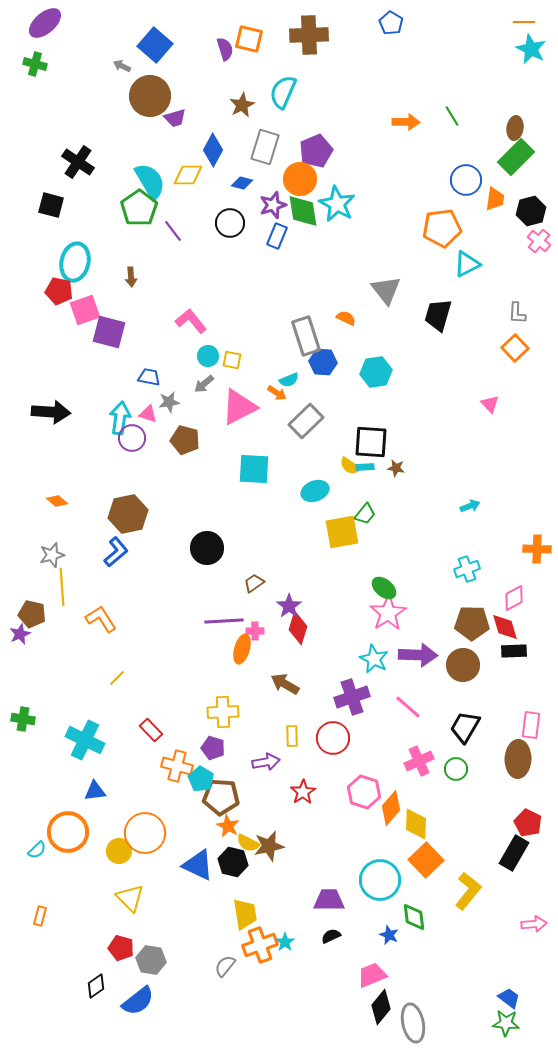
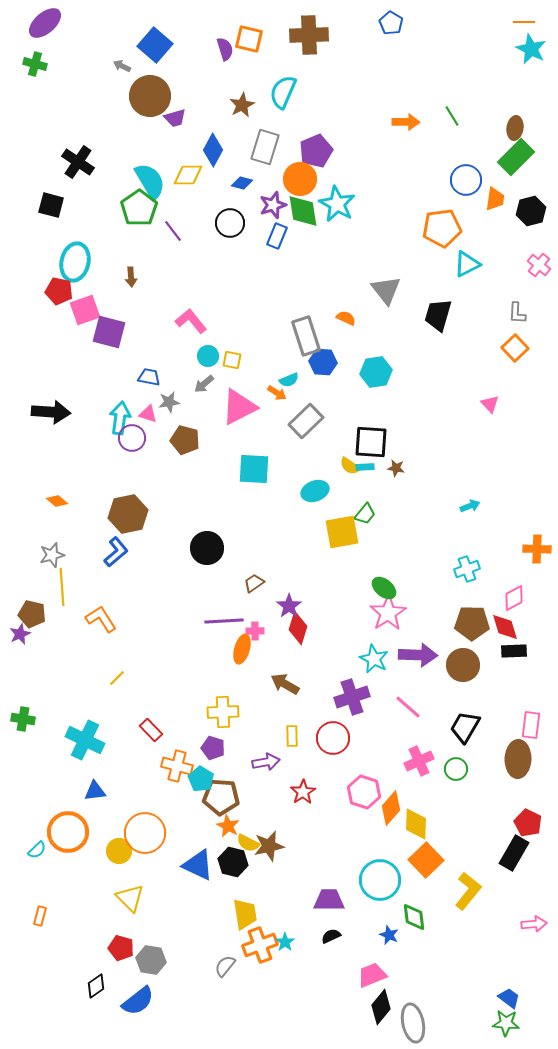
pink cross at (539, 241): moved 24 px down
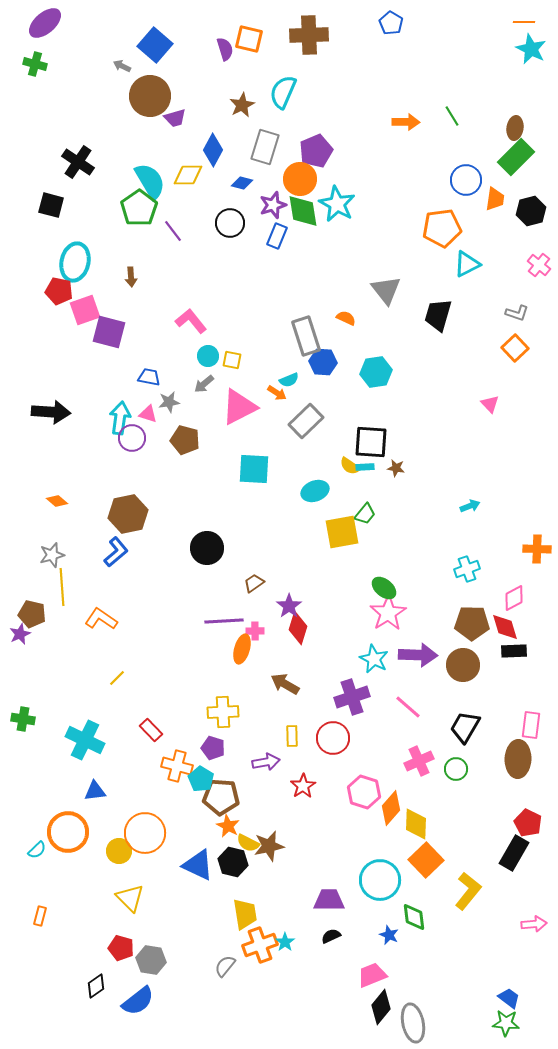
gray L-shape at (517, 313): rotated 75 degrees counterclockwise
orange L-shape at (101, 619): rotated 24 degrees counterclockwise
red star at (303, 792): moved 6 px up
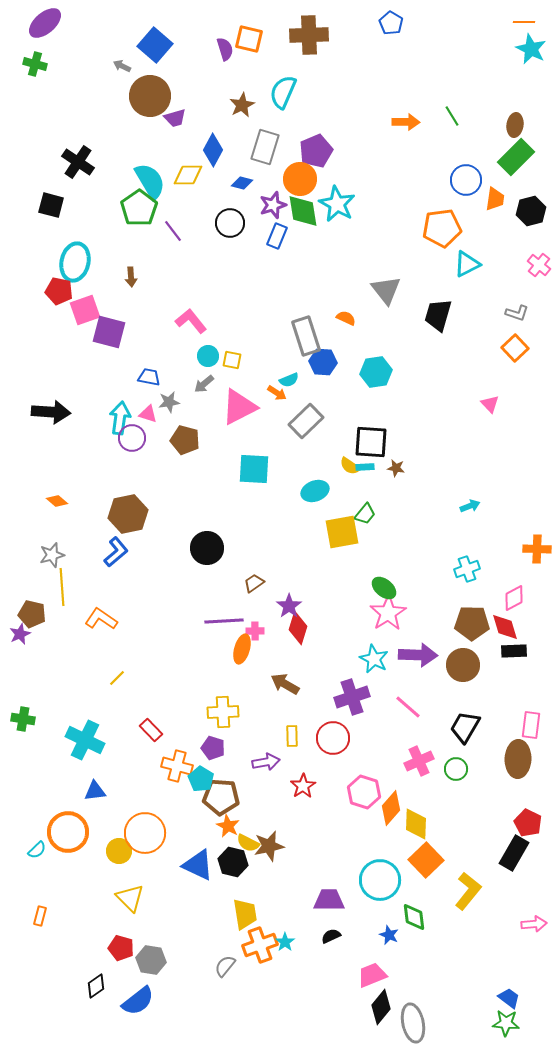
brown ellipse at (515, 128): moved 3 px up
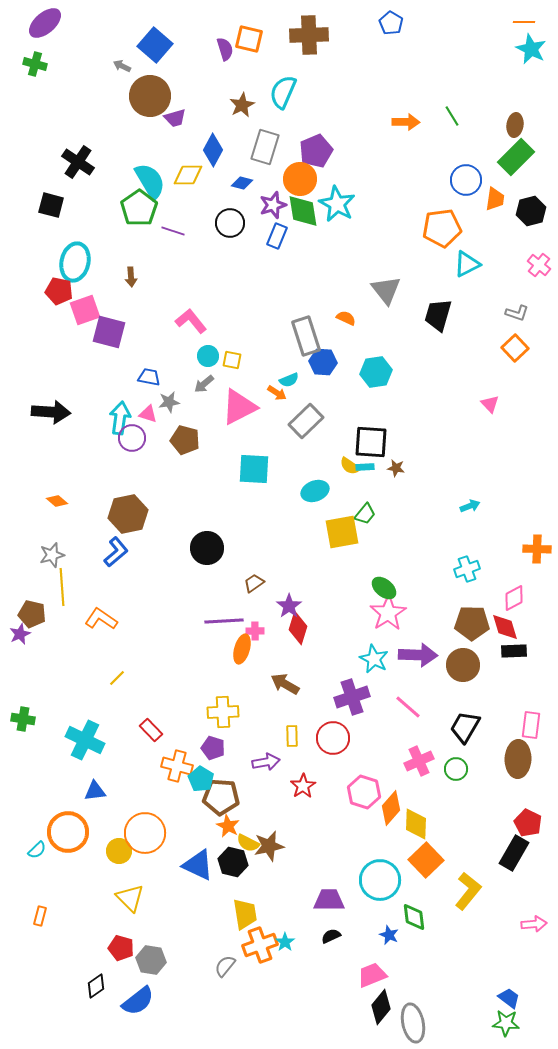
purple line at (173, 231): rotated 35 degrees counterclockwise
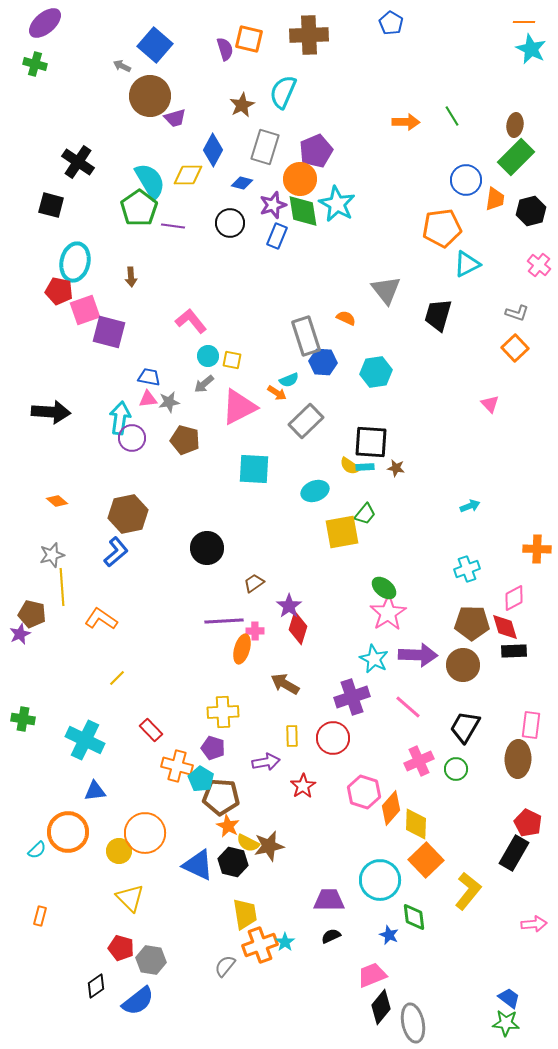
purple line at (173, 231): moved 5 px up; rotated 10 degrees counterclockwise
pink triangle at (148, 414): moved 15 px up; rotated 24 degrees counterclockwise
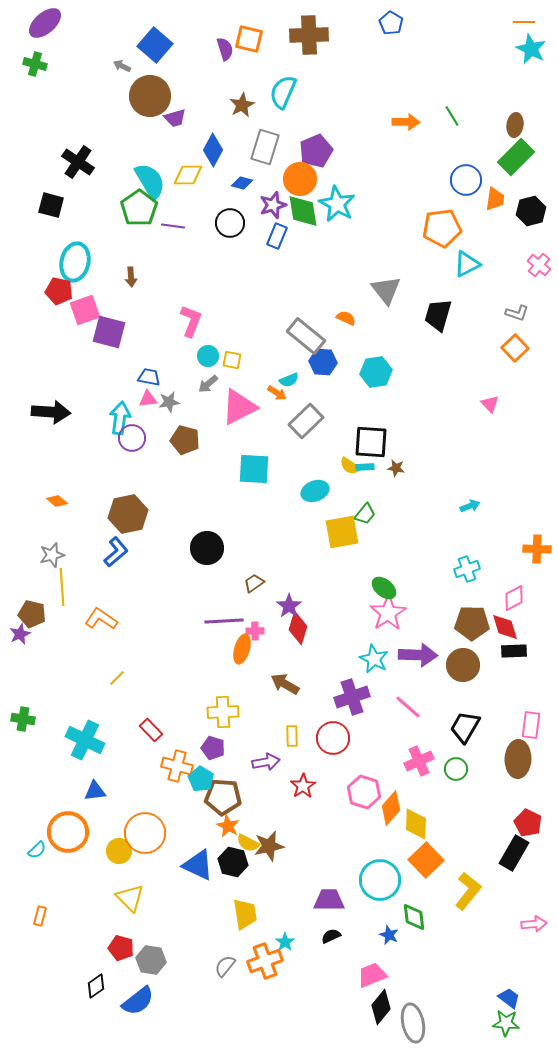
pink L-shape at (191, 321): rotated 60 degrees clockwise
gray rectangle at (306, 336): rotated 33 degrees counterclockwise
gray arrow at (204, 384): moved 4 px right
brown pentagon at (221, 797): moved 2 px right
orange cross at (260, 945): moved 5 px right, 16 px down
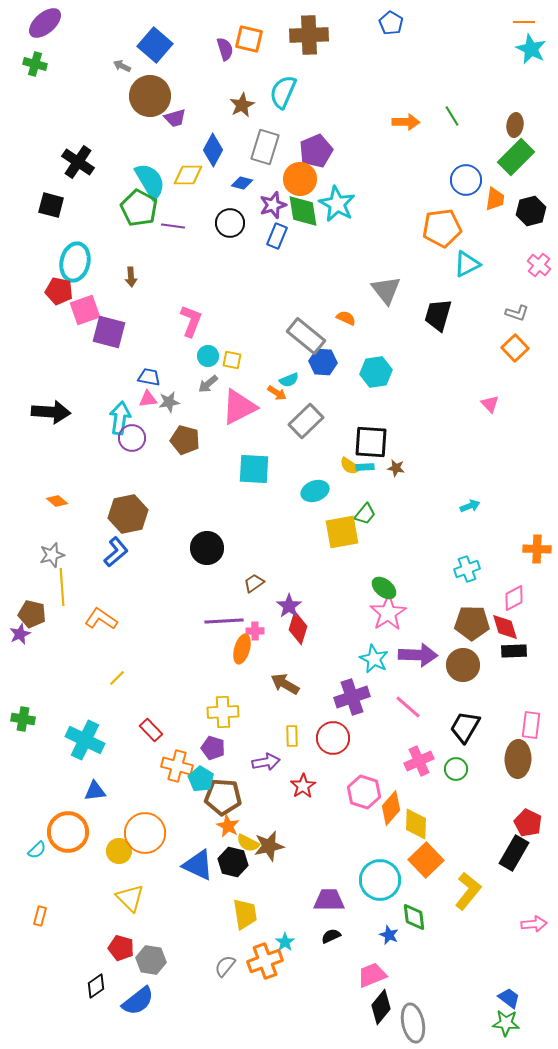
green pentagon at (139, 208): rotated 9 degrees counterclockwise
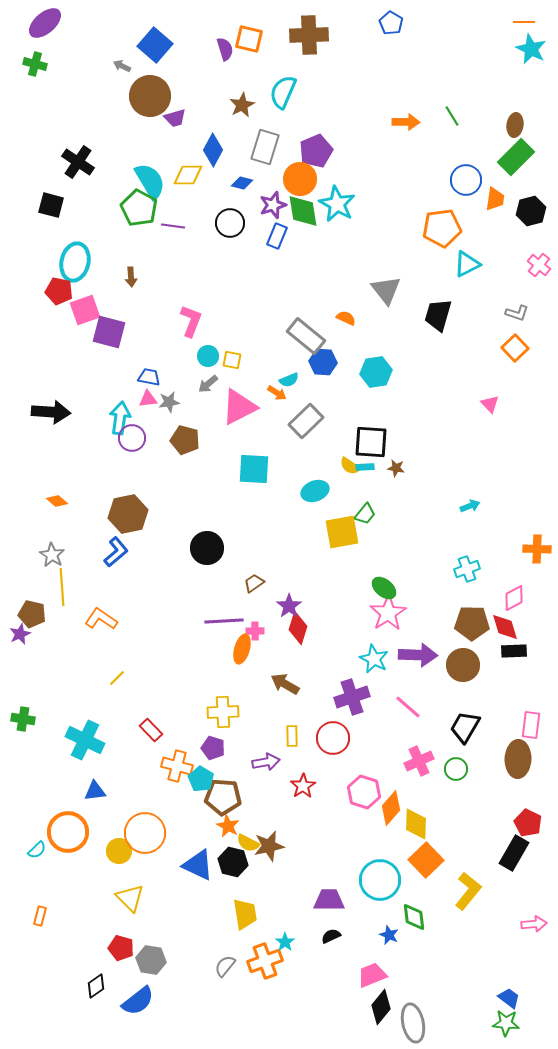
gray star at (52, 555): rotated 25 degrees counterclockwise
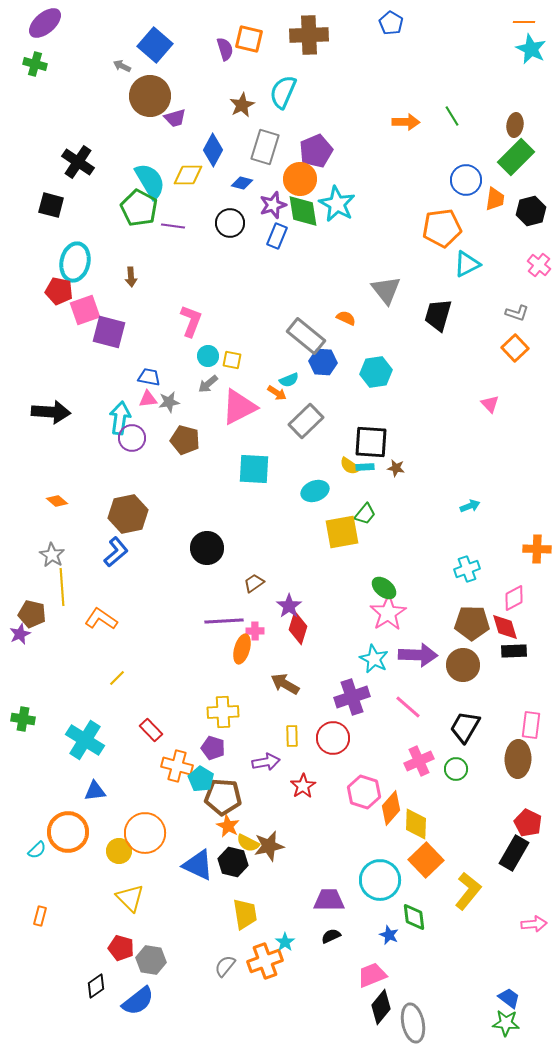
cyan cross at (85, 740): rotated 6 degrees clockwise
